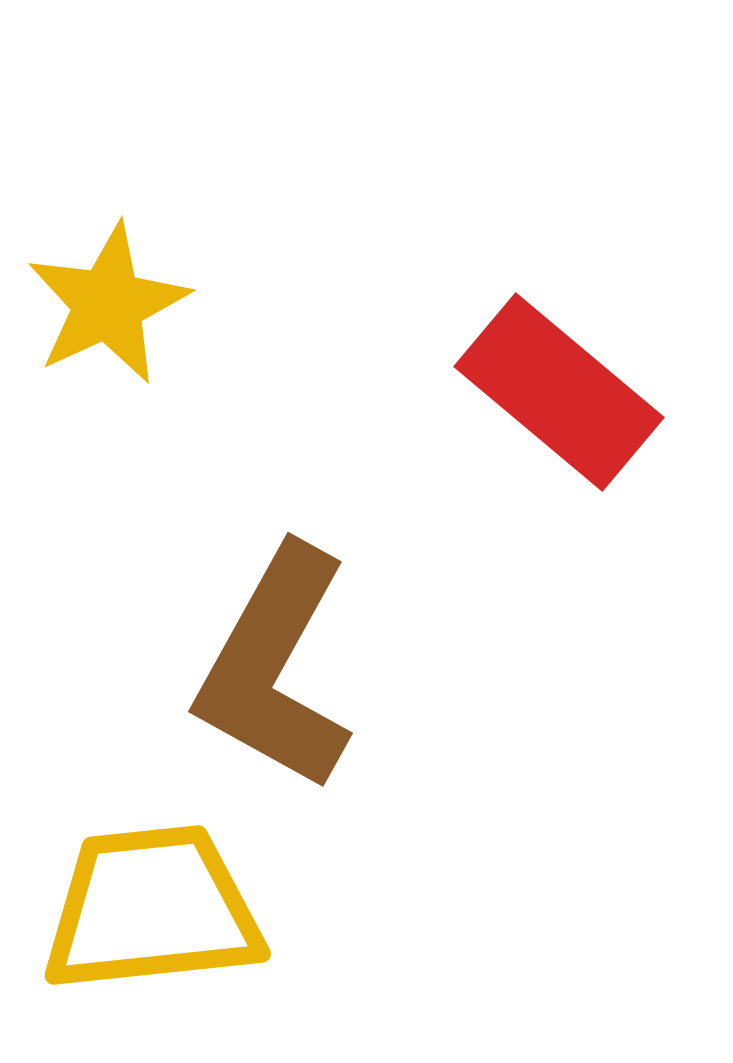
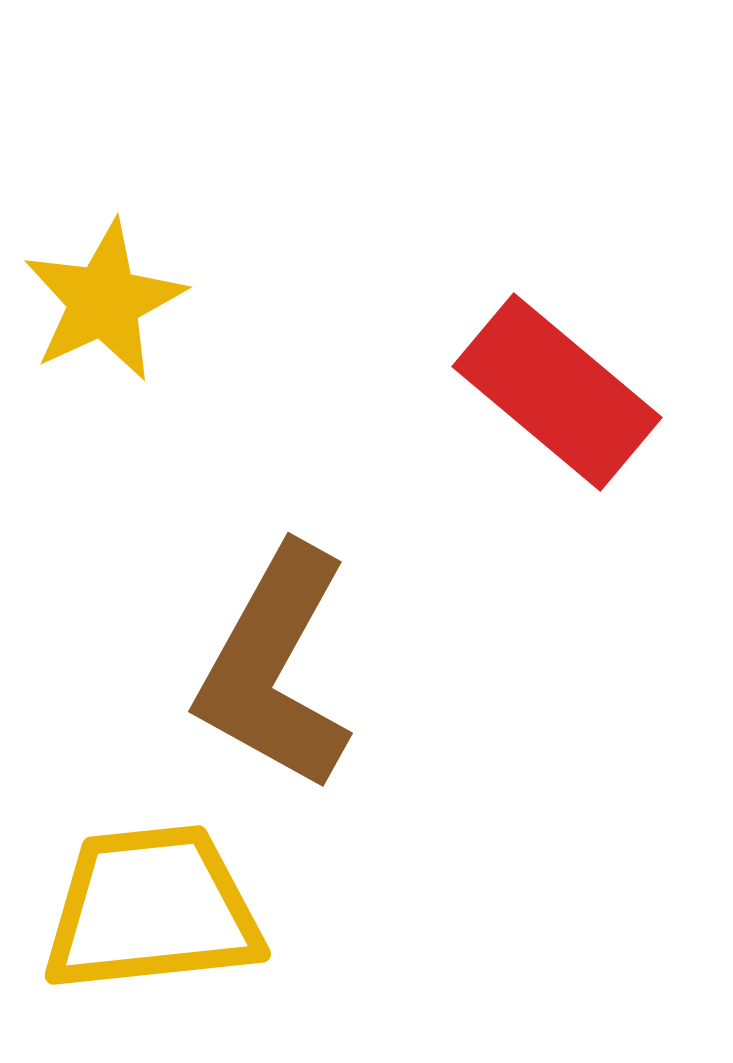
yellow star: moved 4 px left, 3 px up
red rectangle: moved 2 px left
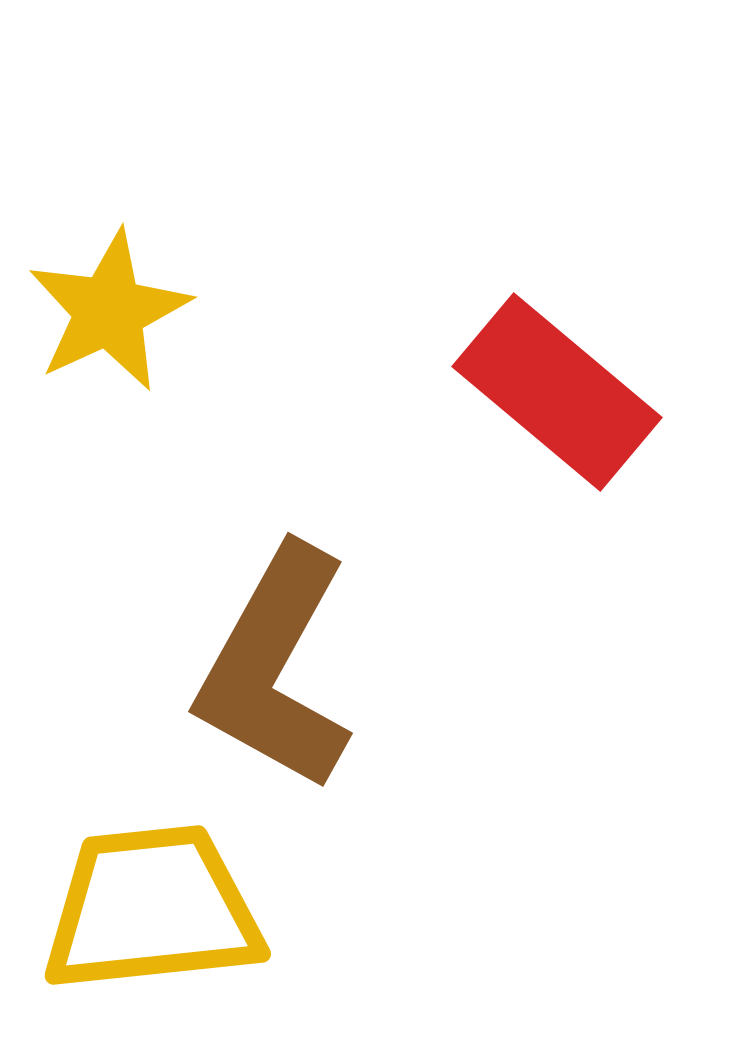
yellow star: moved 5 px right, 10 px down
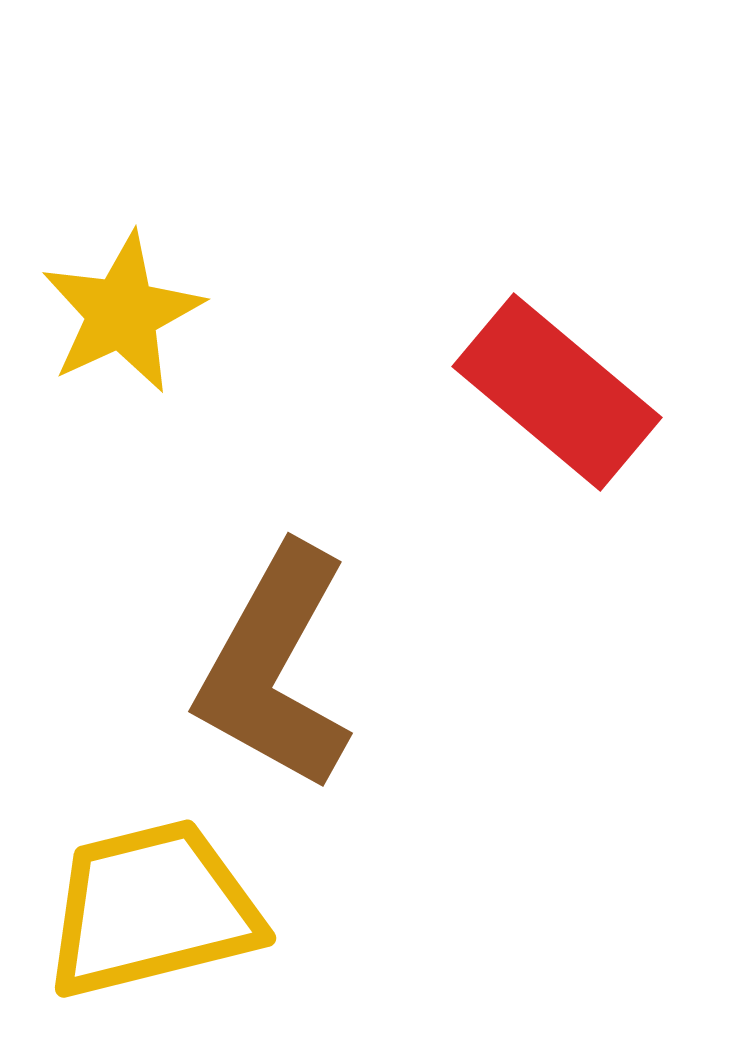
yellow star: moved 13 px right, 2 px down
yellow trapezoid: rotated 8 degrees counterclockwise
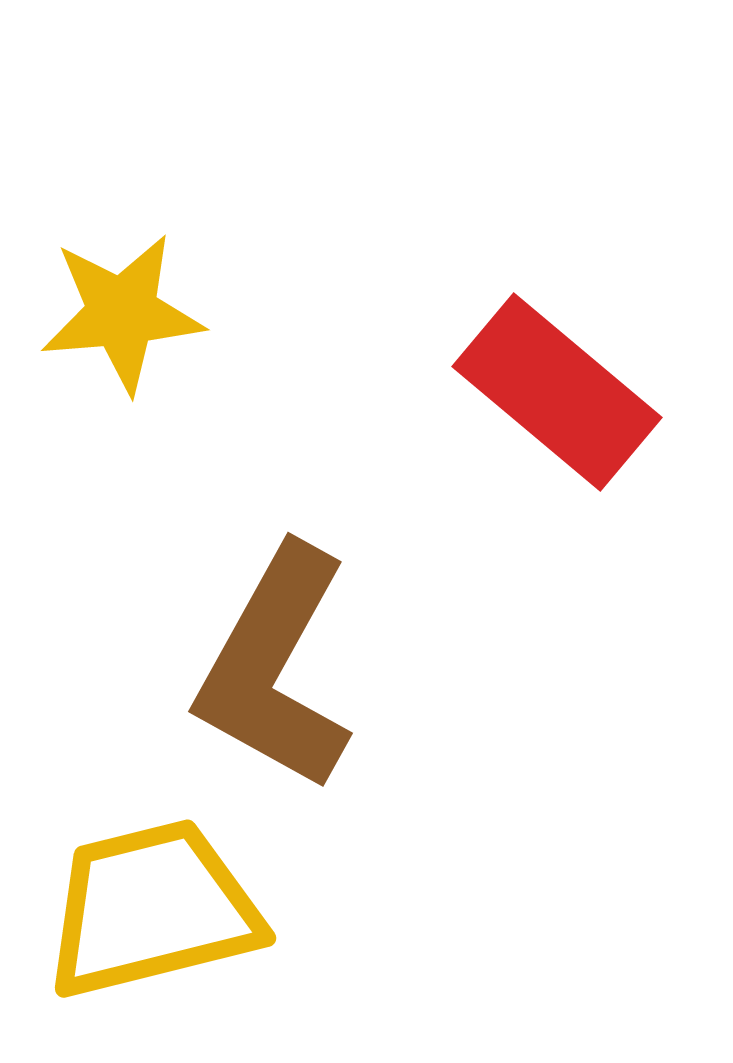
yellow star: rotated 20 degrees clockwise
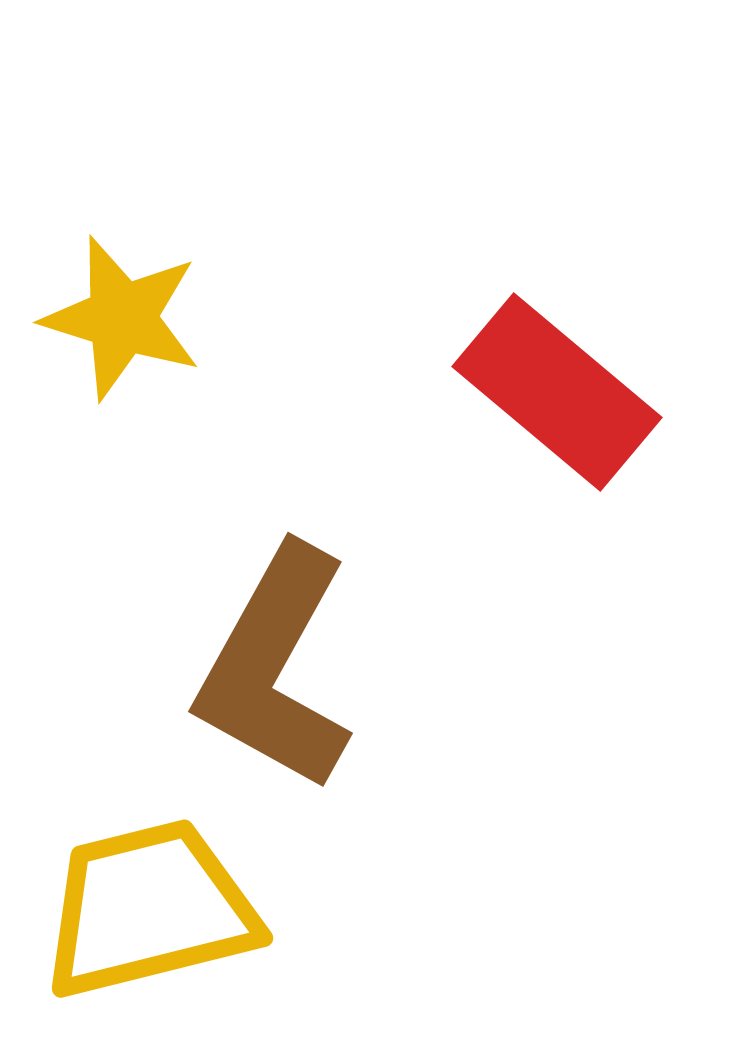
yellow star: moved 5 px down; rotated 22 degrees clockwise
yellow trapezoid: moved 3 px left
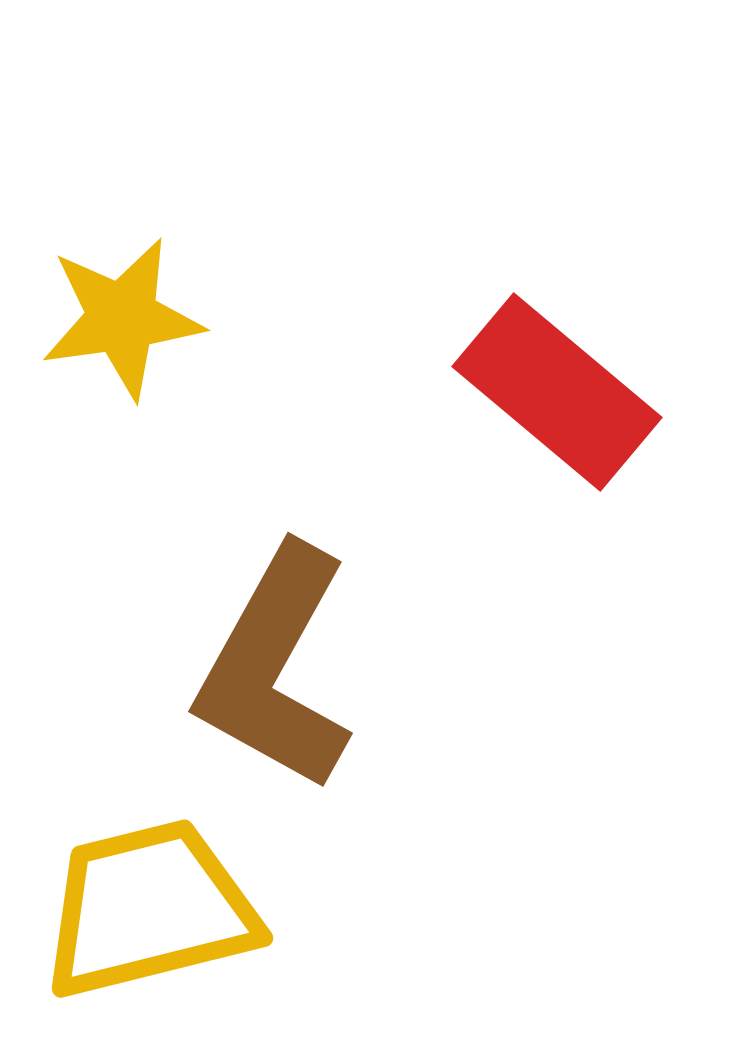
yellow star: rotated 25 degrees counterclockwise
